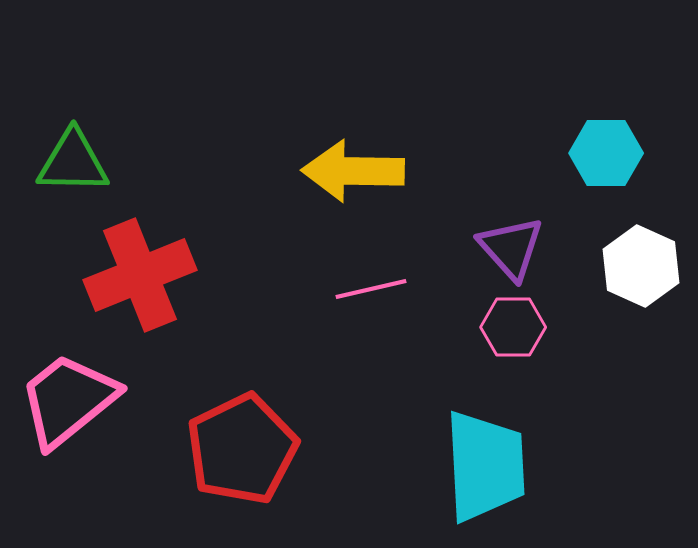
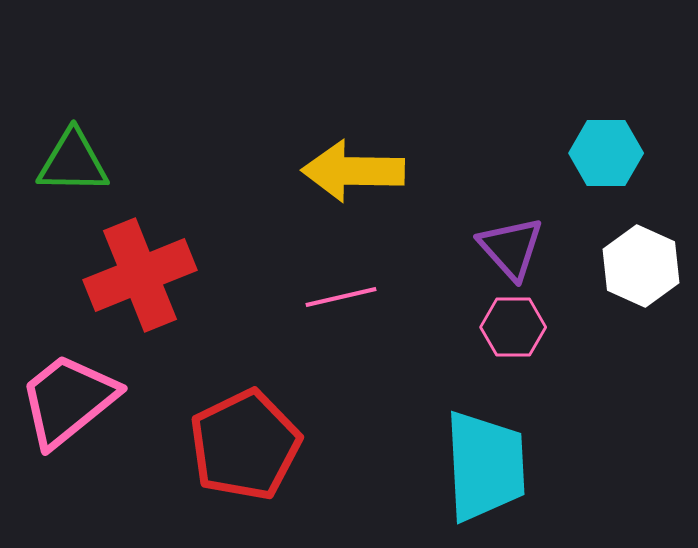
pink line: moved 30 px left, 8 px down
red pentagon: moved 3 px right, 4 px up
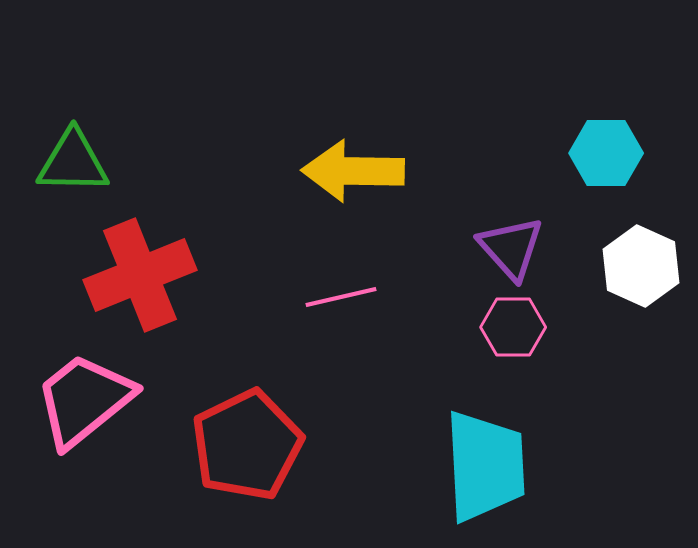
pink trapezoid: moved 16 px right
red pentagon: moved 2 px right
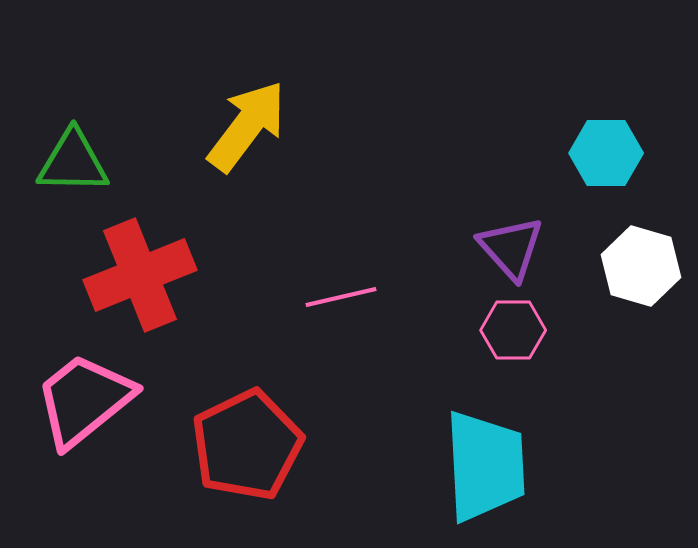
yellow arrow: moved 106 px left, 45 px up; rotated 126 degrees clockwise
white hexagon: rotated 8 degrees counterclockwise
pink hexagon: moved 3 px down
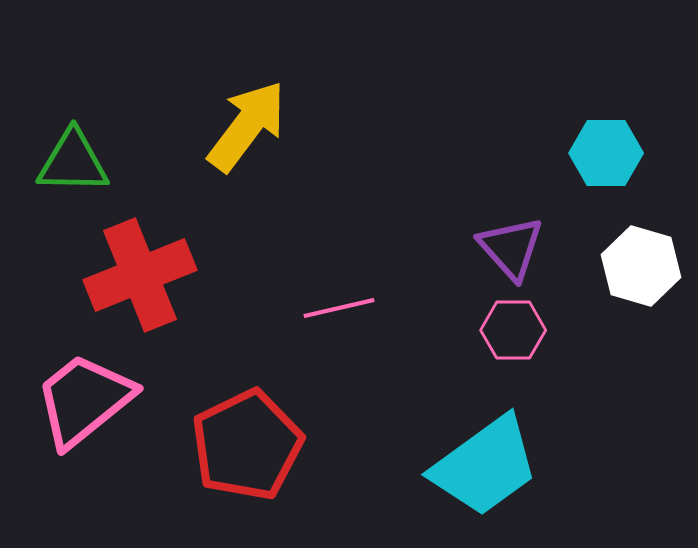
pink line: moved 2 px left, 11 px down
cyan trapezoid: rotated 57 degrees clockwise
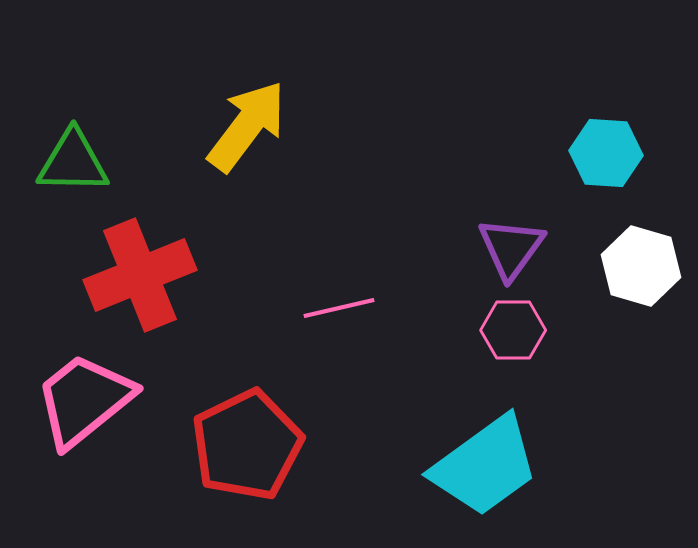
cyan hexagon: rotated 4 degrees clockwise
purple triangle: rotated 18 degrees clockwise
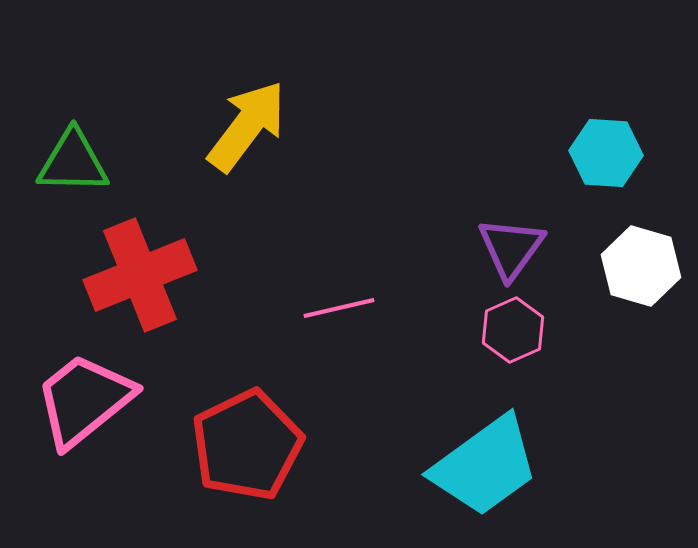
pink hexagon: rotated 24 degrees counterclockwise
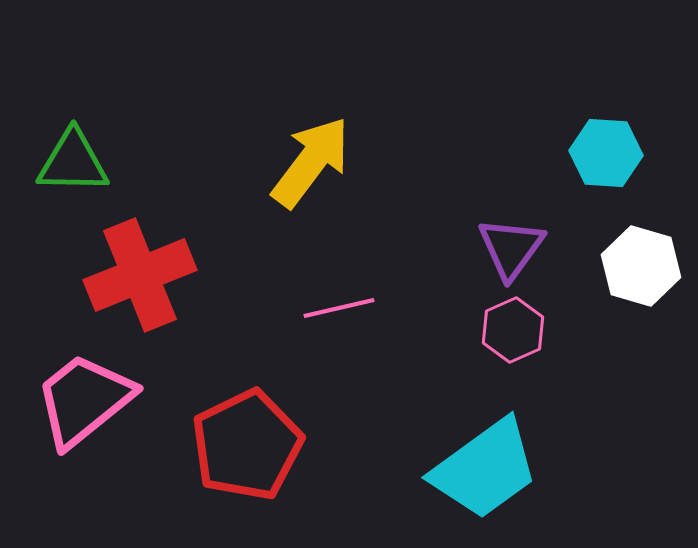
yellow arrow: moved 64 px right, 36 px down
cyan trapezoid: moved 3 px down
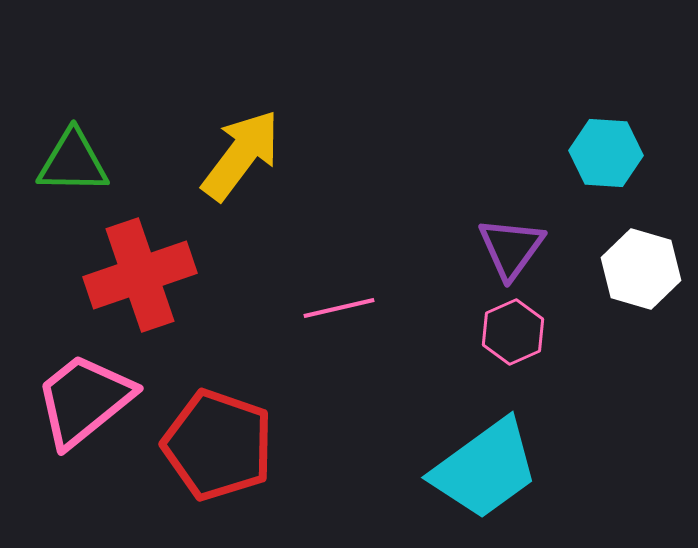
yellow arrow: moved 70 px left, 7 px up
white hexagon: moved 3 px down
red cross: rotated 3 degrees clockwise
pink hexagon: moved 2 px down
red pentagon: moved 29 px left; rotated 27 degrees counterclockwise
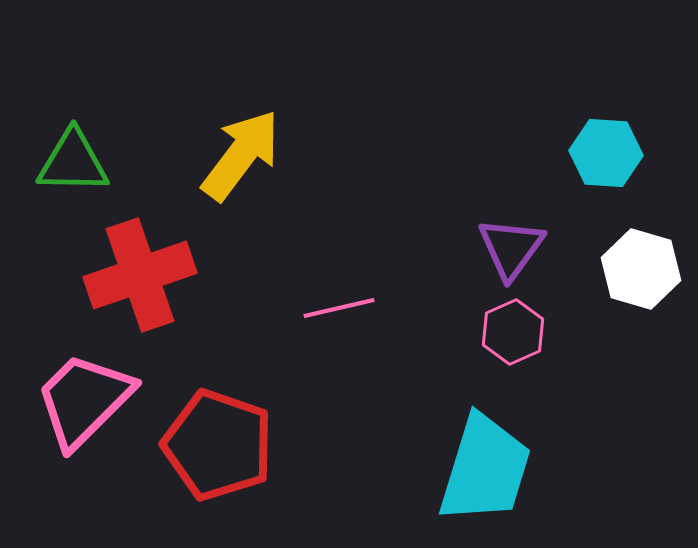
pink trapezoid: rotated 6 degrees counterclockwise
cyan trapezoid: rotated 37 degrees counterclockwise
